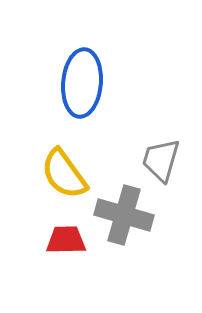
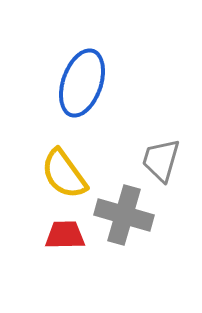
blue ellipse: rotated 14 degrees clockwise
red trapezoid: moved 1 px left, 5 px up
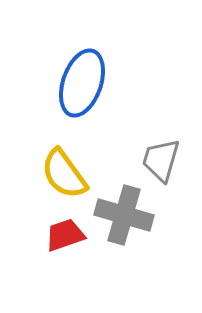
red trapezoid: rotated 18 degrees counterclockwise
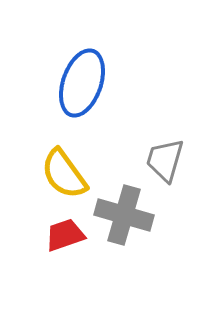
gray trapezoid: moved 4 px right
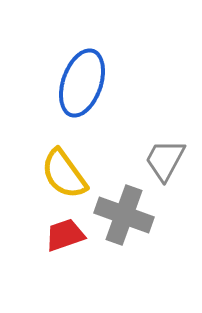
gray trapezoid: rotated 12 degrees clockwise
gray cross: rotated 4 degrees clockwise
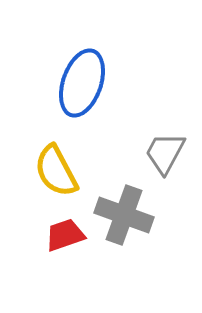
gray trapezoid: moved 7 px up
yellow semicircle: moved 8 px left, 3 px up; rotated 8 degrees clockwise
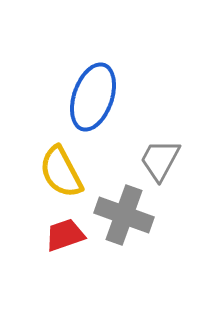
blue ellipse: moved 11 px right, 14 px down
gray trapezoid: moved 5 px left, 7 px down
yellow semicircle: moved 5 px right, 1 px down
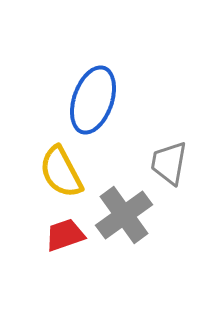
blue ellipse: moved 3 px down
gray trapezoid: moved 9 px right, 3 px down; rotated 18 degrees counterclockwise
gray cross: rotated 34 degrees clockwise
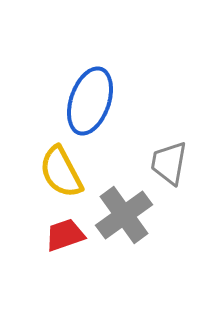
blue ellipse: moved 3 px left, 1 px down
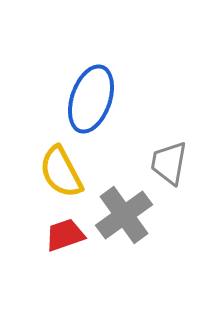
blue ellipse: moved 1 px right, 2 px up
